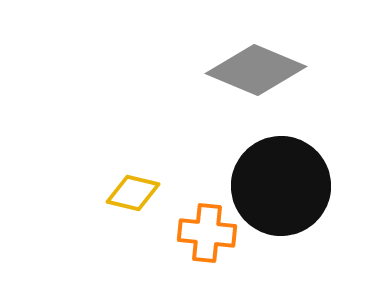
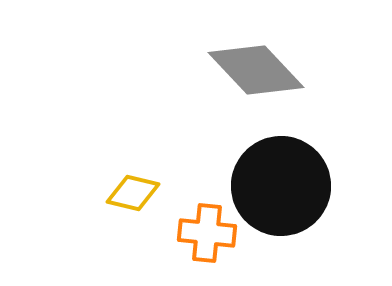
gray diamond: rotated 24 degrees clockwise
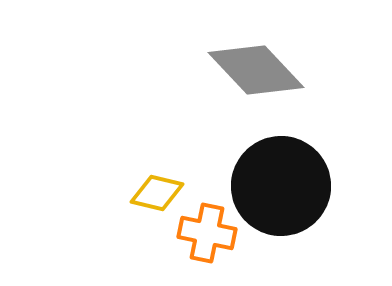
yellow diamond: moved 24 px right
orange cross: rotated 6 degrees clockwise
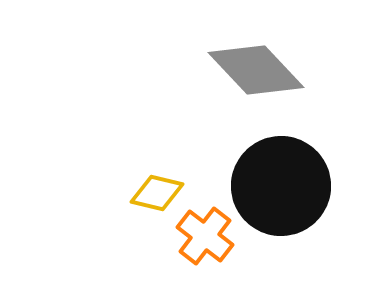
orange cross: moved 2 px left, 3 px down; rotated 26 degrees clockwise
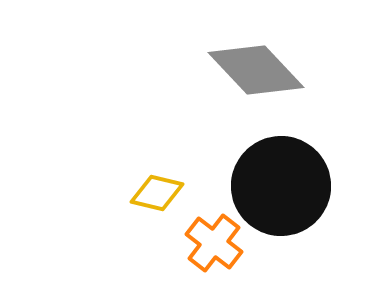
orange cross: moved 9 px right, 7 px down
